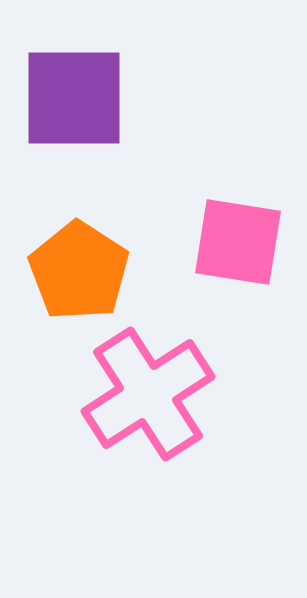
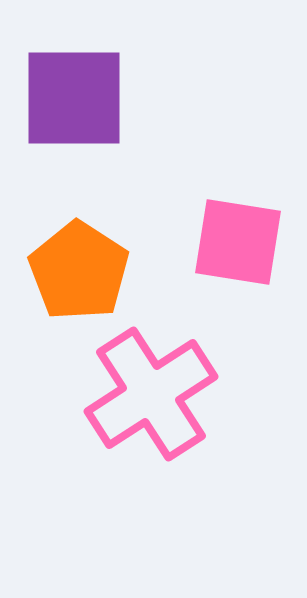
pink cross: moved 3 px right
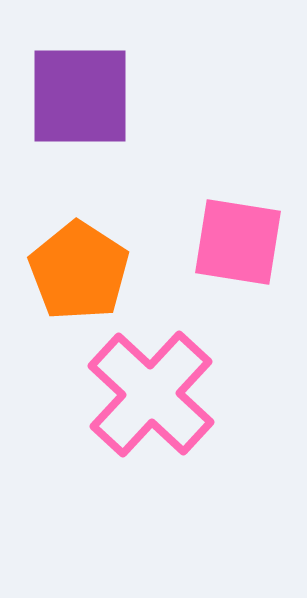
purple square: moved 6 px right, 2 px up
pink cross: rotated 14 degrees counterclockwise
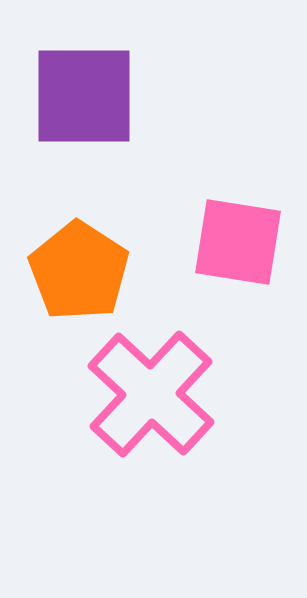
purple square: moved 4 px right
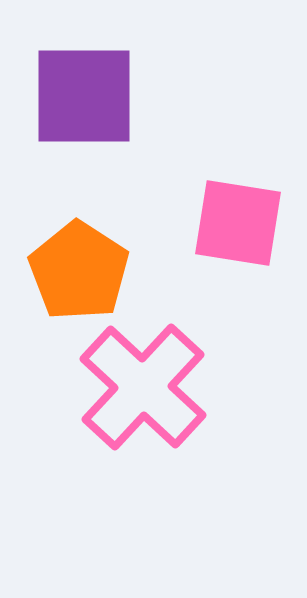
pink square: moved 19 px up
pink cross: moved 8 px left, 7 px up
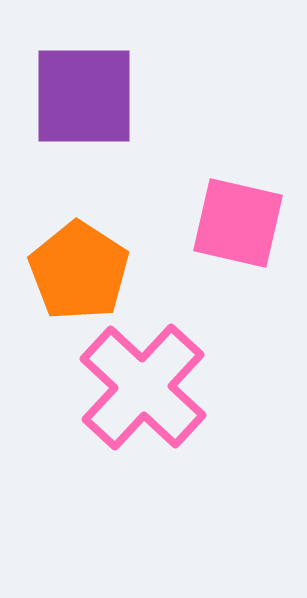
pink square: rotated 4 degrees clockwise
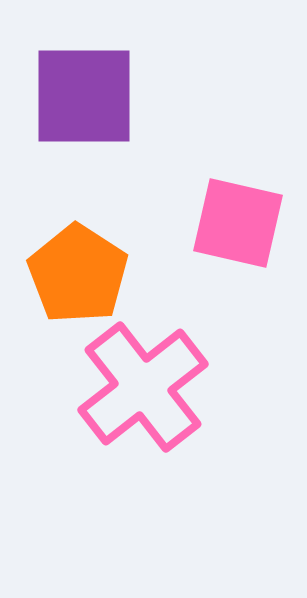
orange pentagon: moved 1 px left, 3 px down
pink cross: rotated 9 degrees clockwise
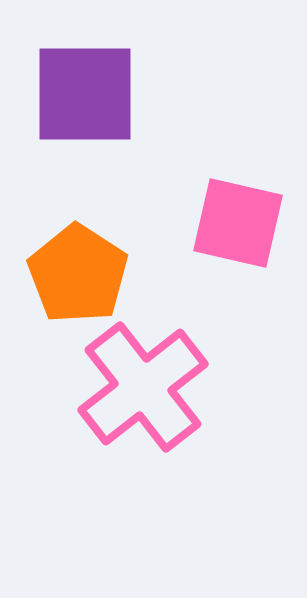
purple square: moved 1 px right, 2 px up
